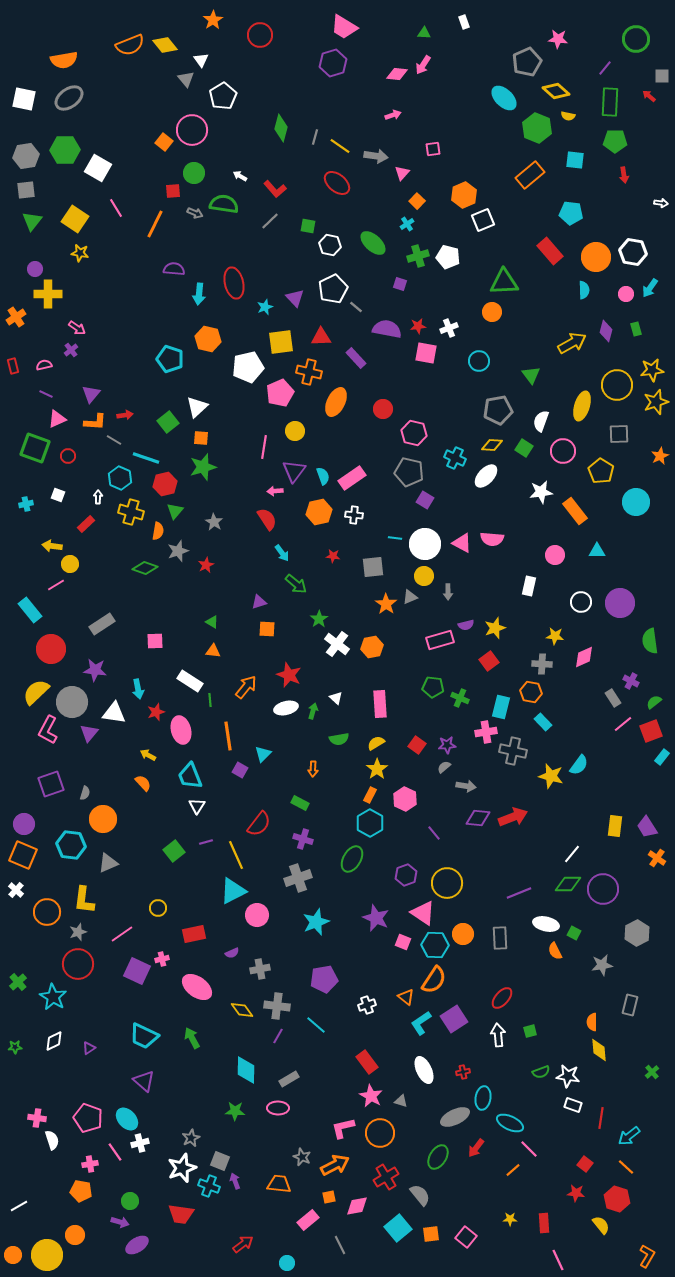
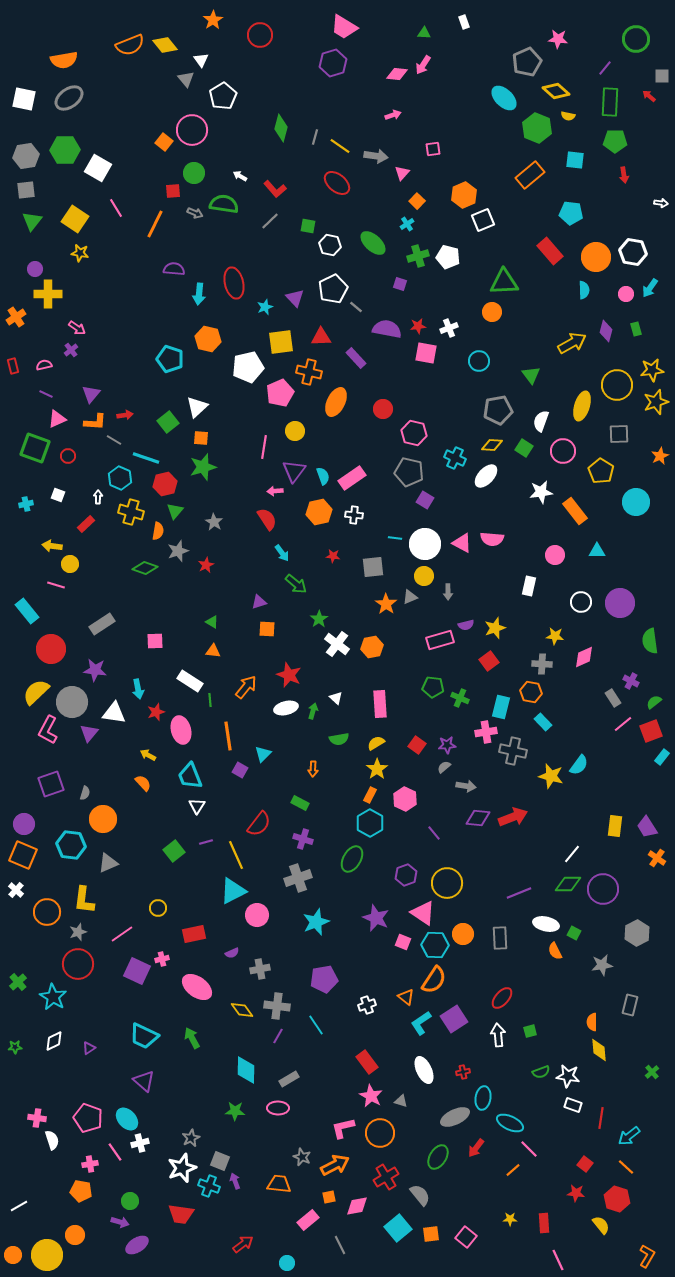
pink line at (56, 585): rotated 48 degrees clockwise
cyan rectangle at (30, 610): moved 3 px left, 1 px down
cyan line at (316, 1025): rotated 15 degrees clockwise
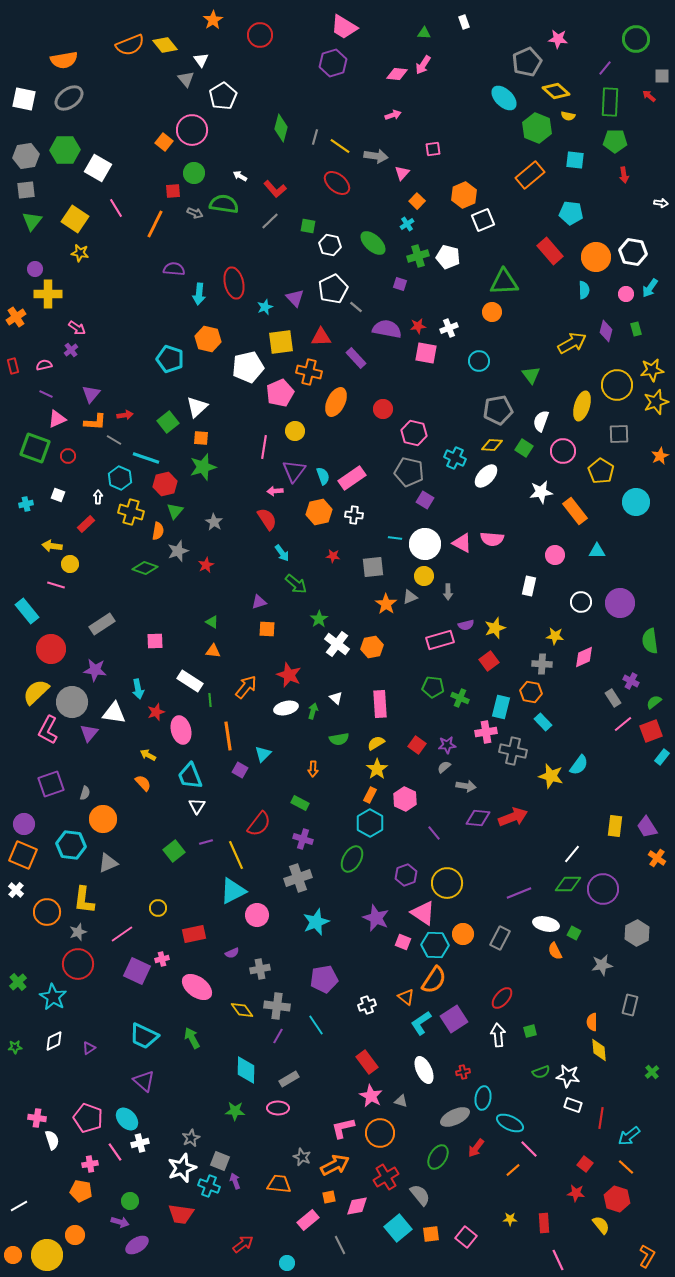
gray rectangle at (500, 938): rotated 30 degrees clockwise
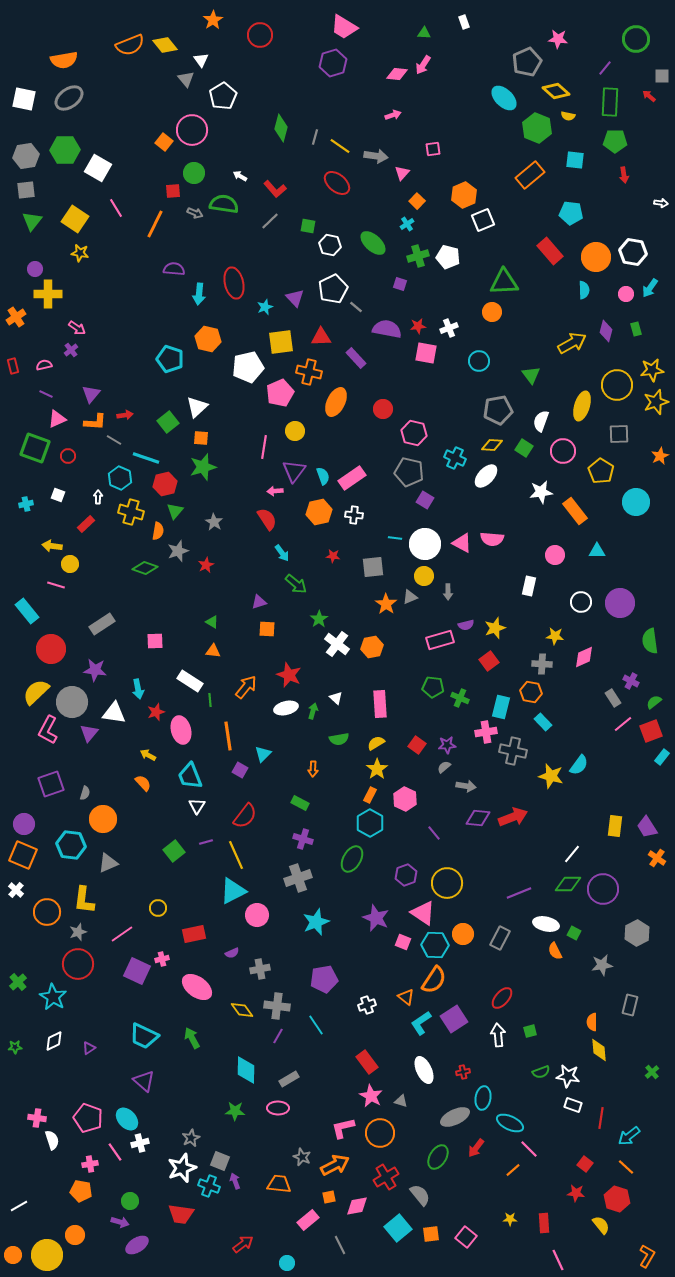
red semicircle at (259, 824): moved 14 px left, 8 px up
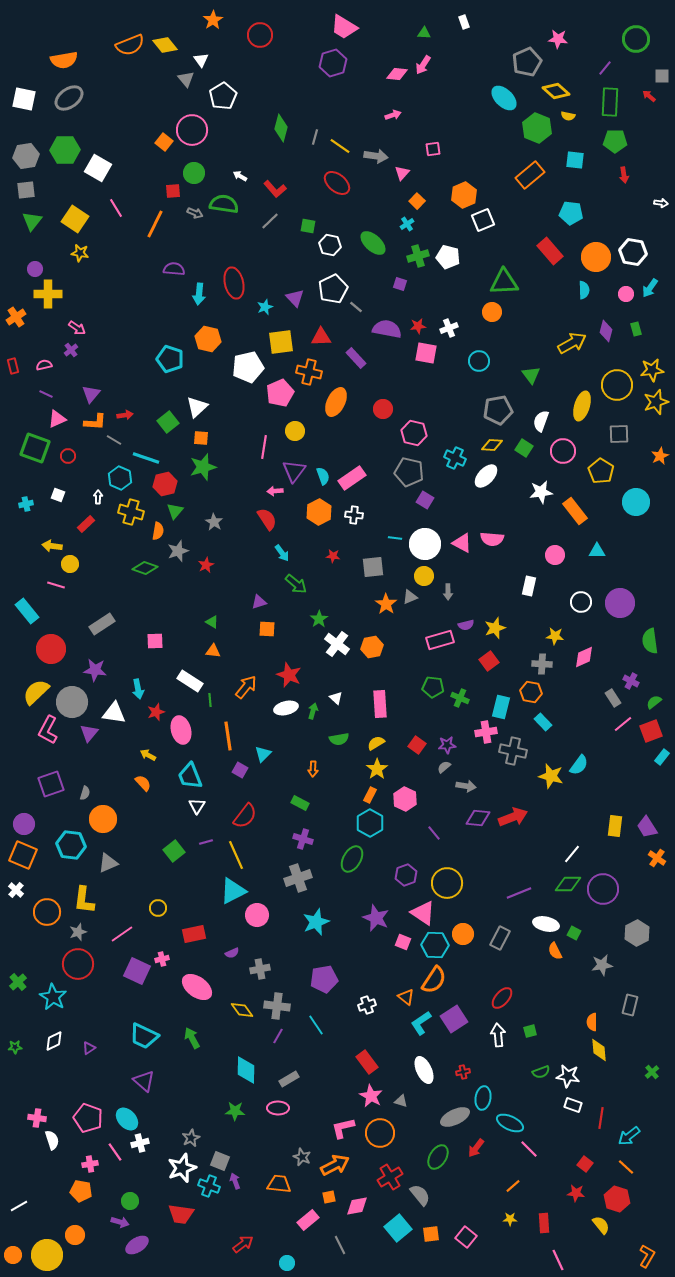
orange hexagon at (319, 512): rotated 15 degrees counterclockwise
orange line at (513, 1170): moved 16 px down
red cross at (386, 1177): moved 4 px right
